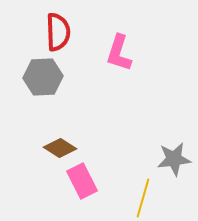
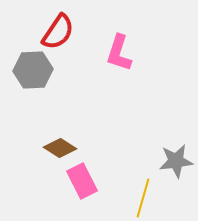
red semicircle: rotated 36 degrees clockwise
gray hexagon: moved 10 px left, 7 px up
gray star: moved 2 px right, 2 px down
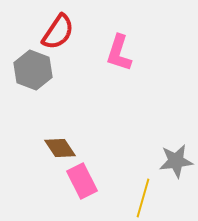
gray hexagon: rotated 24 degrees clockwise
brown diamond: rotated 24 degrees clockwise
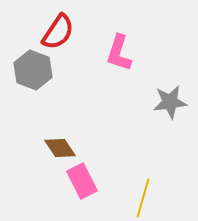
gray star: moved 6 px left, 59 px up
